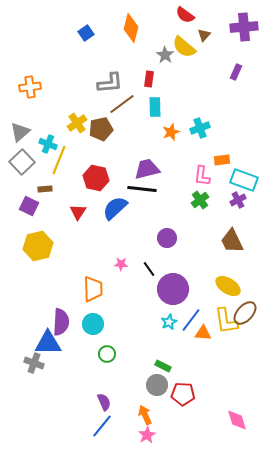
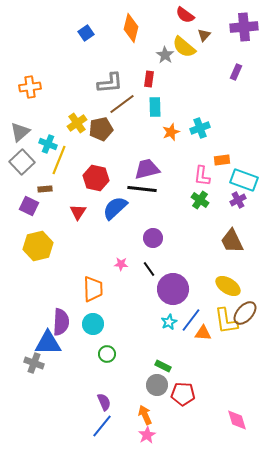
green cross at (200, 200): rotated 18 degrees counterclockwise
purple circle at (167, 238): moved 14 px left
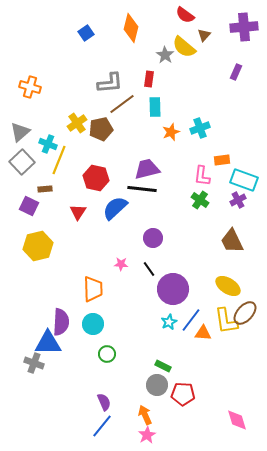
orange cross at (30, 87): rotated 25 degrees clockwise
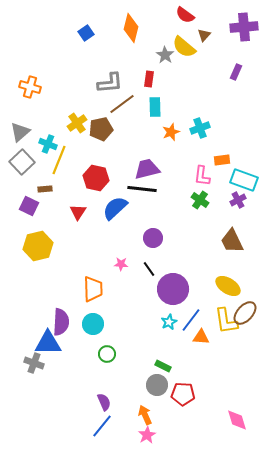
orange triangle at (203, 333): moved 2 px left, 4 px down
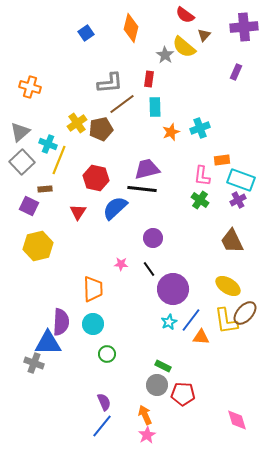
cyan rectangle at (244, 180): moved 3 px left
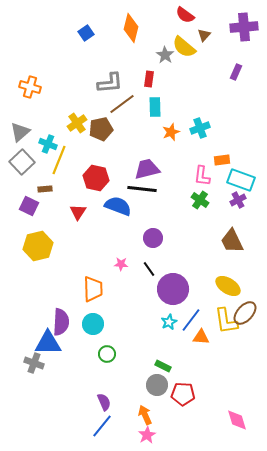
blue semicircle at (115, 208): moved 3 px right, 2 px up; rotated 64 degrees clockwise
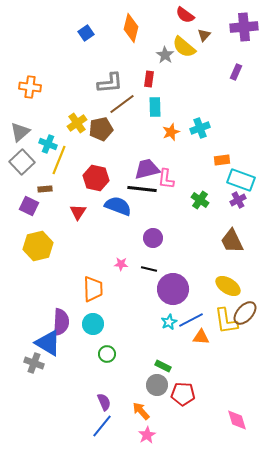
orange cross at (30, 87): rotated 10 degrees counterclockwise
pink L-shape at (202, 176): moved 36 px left, 3 px down
black line at (149, 269): rotated 42 degrees counterclockwise
blue line at (191, 320): rotated 25 degrees clockwise
blue triangle at (48, 343): rotated 32 degrees clockwise
orange arrow at (145, 415): moved 4 px left, 4 px up; rotated 18 degrees counterclockwise
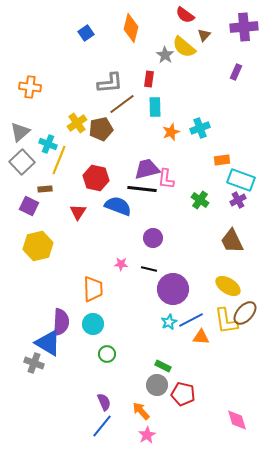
red pentagon at (183, 394): rotated 10 degrees clockwise
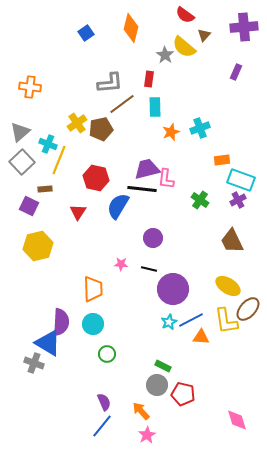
blue semicircle at (118, 206): rotated 80 degrees counterclockwise
brown ellipse at (245, 313): moved 3 px right, 4 px up
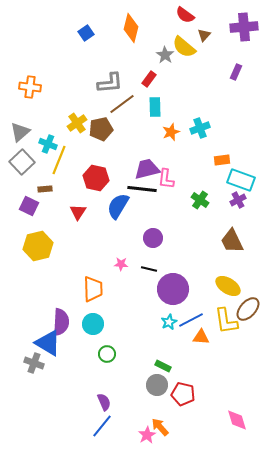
red rectangle at (149, 79): rotated 28 degrees clockwise
orange arrow at (141, 411): moved 19 px right, 16 px down
